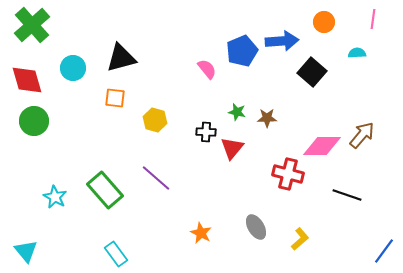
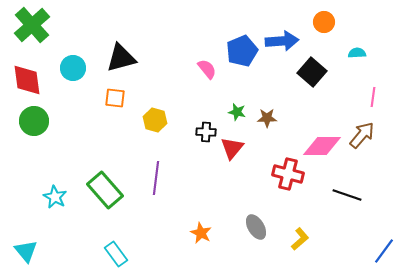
pink line: moved 78 px down
red diamond: rotated 8 degrees clockwise
purple line: rotated 56 degrees clockwise
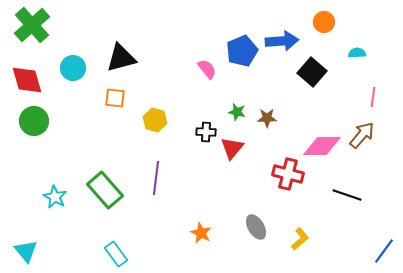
red diamond: rotated 8 degrees counterclockwise
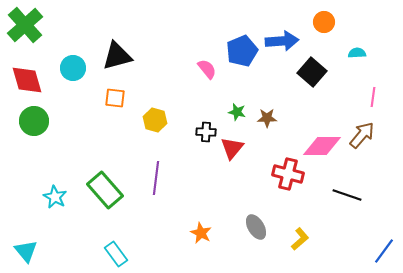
green cross: moved 7 px left
black triangle: moved 4 px left, 2 px up
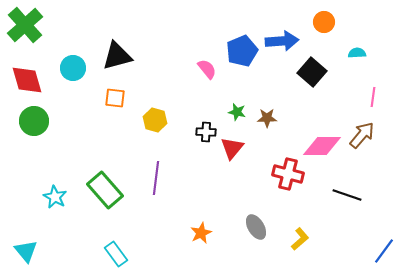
orange star: rotated 20 degrees clockwise
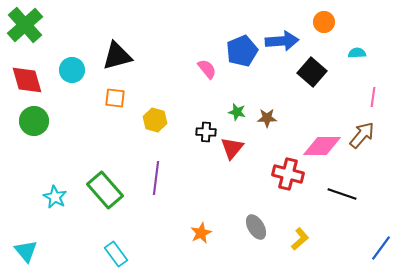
cyan circle: moved 1 px left, 2 px down
black line: moved 5 px left, 1 px up
blue line: moved 3 px left, 3 px up
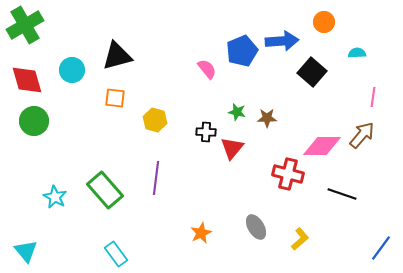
green cross: rotated 12 degrees clockwise
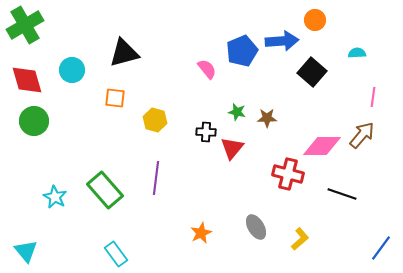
orange circle: moved 9 px left, 2 px up
black triangle: moved 7 px right, 3 px up
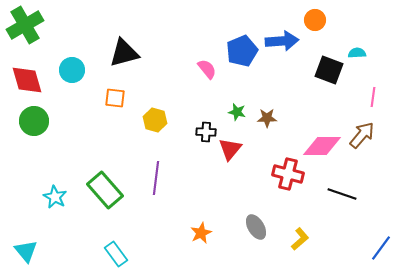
black square: moved 17 px right, 2 px up; rotated 20 degrees counterclockwise
red triangle: moved 2 px left, 1 px down
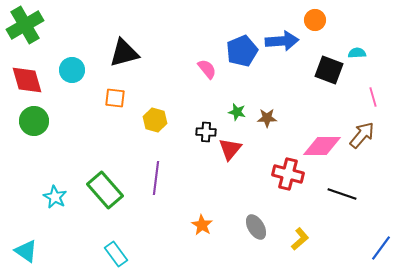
pink line: rotated 24 degrees counterclockwise
orange star: moved 1 px right, 8 px up; rotated 15 degrees counterclockwise
cyan triangle: rotated 15 degrees counterclockwise
